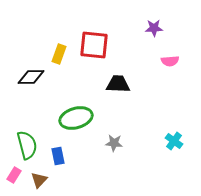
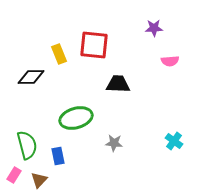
yellow rectangle: rotated 42 degrees counterclockwise
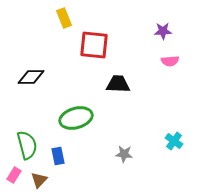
purple star: moved 9 px right, 3 px down
yellow rectangle: moved 5 px right, 36 px up
gray star: moved 10 px right, 11 px down
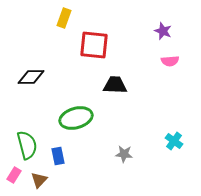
yellow rectangle: rotated 42 degrees clockwise
purple star: rotated 24 degrees clockwise
black trapezoid: moved 3 px left, 1 px down
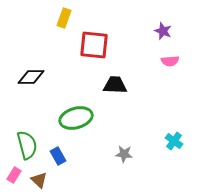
blue rectangle: rotated 18 degrees counterclockwise
brown triangle: rotated 30 degrees counterclockwise
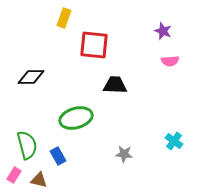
brown triangle: rotated 30 degrees counterclockwise
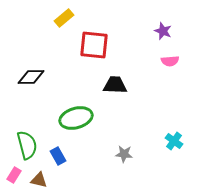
yellow rectangle: rotated 30 degrees clockwise
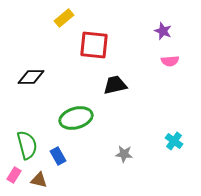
black trapezoid: rotated 15 degrees counterclockwise
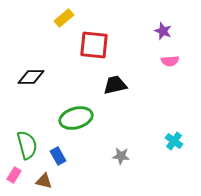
gray star: moved 3 px left, 2 px down
brown triangle: moved 5 px right, 1 px down
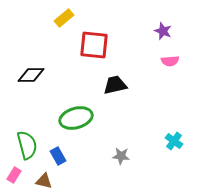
black diamond: moved 2 px up
